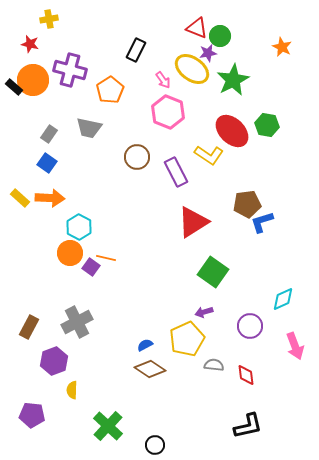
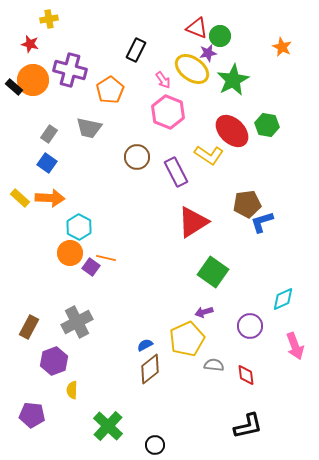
brown diamond at (150, 369): rotated 72 degrees counterclockwise
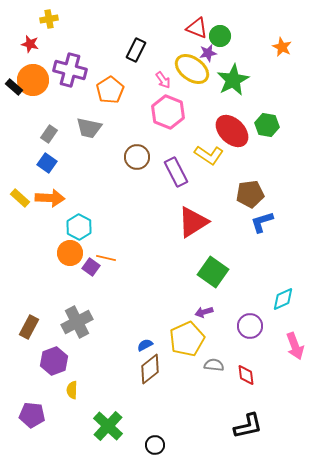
brown pentagon at (247, 204): moved 3 px right, 10 px up
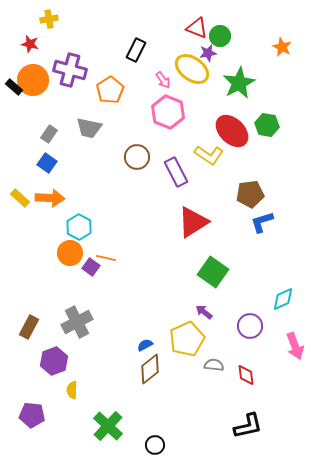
green star at (233, 80): moved 6 px right, 3 px down
purple arrow at (204, 312): rotated 54 degrees clockwise
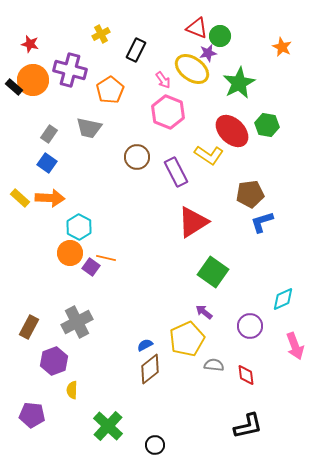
yellow cross at (49, 19): moved 52 px right, 15 px down; rotated 18 degrees counterclockwise
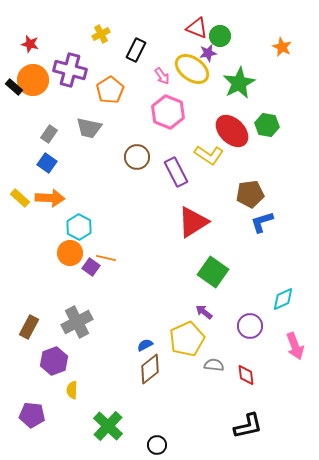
pink arrow at (163, 80): moved 1 px left, 4 px up
black circle at (155, 445): moved 2 px right
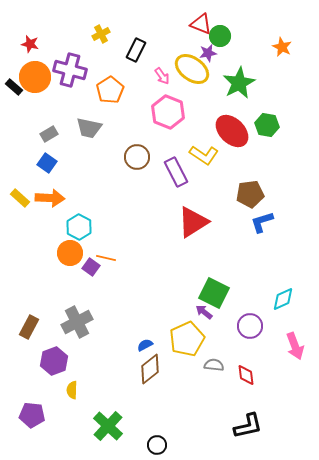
red triangle at (197, 28): moved 4 px right, 4 px up
orange circle at (33, 80): moved 2 px right, 3 px up
gray rectangle at (49, 134): rotated 24 degrees clockwise
yellow L-shape at (209, 155): moved 5 px left
green square at (213, 272): moved 1 px right, 21 px down; rotated 8 degrees counterclockwise
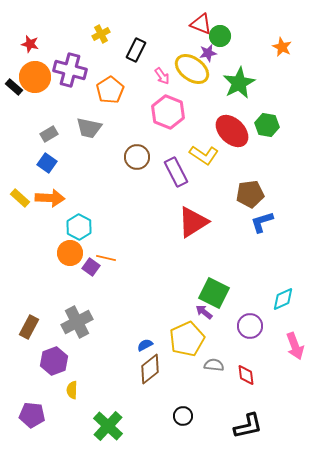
black circle at (157, 445): moved 26 px right, 29 px up
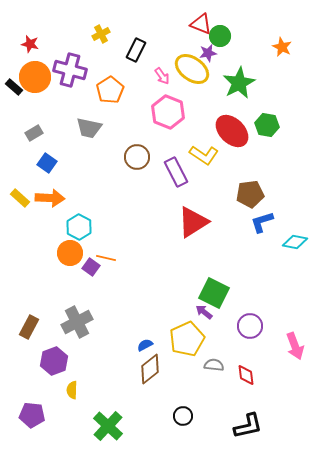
gray rectangle at (49, 134): moved 15 px left, 1 px up
cyan diamond at (283, 299): moved 12 px right, 57 px up; rotated 35 degrees clockwise
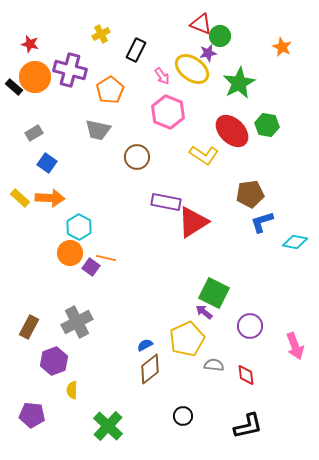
gray trapezoid at (89, 128): moved 9 px right, 2 px down
purple rectangle at (176, 172): moved 10 px left, 30 px down; rotated 52 degrees counterclockwise
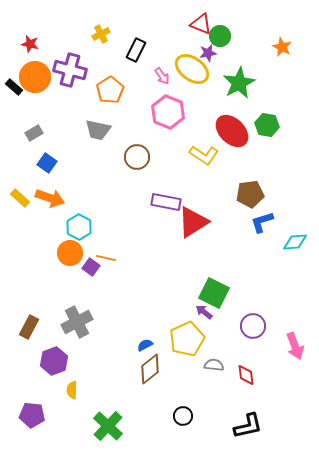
orange arrow at (50, 198): rotated 16 degrees clockwise
cyan diamond at (295, 242): rotated 15 degrees counterclockwise
purple circle at (250, 326): moved 3 px right
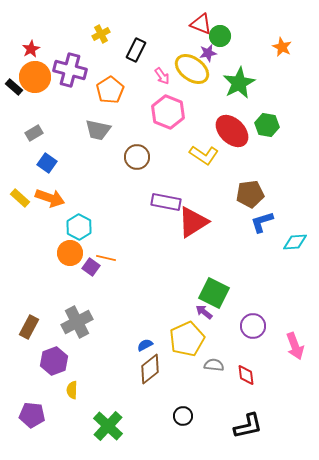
red star at (30, 44): moved 1 px right, 5 px down; rotated 30 degrees clockwise
